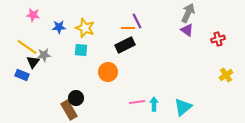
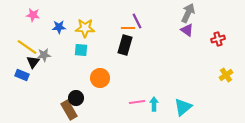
yellow star: rotated 18 degrees counterclockwise
black rectangle: rotated 48 degrees counterclockwise
orange circle: moved 8 px left, 6 px down
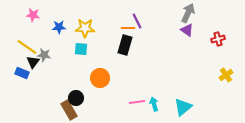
cyan square: moved 1 px up
gray star: rotated 16 degrees clockwise
blue rectangle: moved 2 px up
cyan arrow: rotated 16 degrees counterclockwise
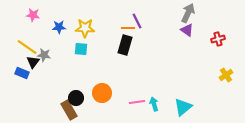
orange circle: moved 2 px right, 15 px down
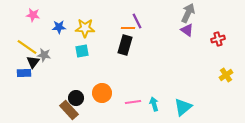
cyan square: moved 1 px right, 2 px down; rotated 16 degrees counterclockwise
blue rectangle: moved 2 px right; rotated 24 degrees counterclockwise
pink line: moved 4 px left
brown rectangle: rotated 12 degrees counterclockwise
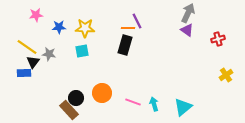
pink star: moved 3 px right; rotated 16 degrees counterclockwise
gray star: moved 5 px right, 1 px up
pink line: rotated 28 degrees clockwise
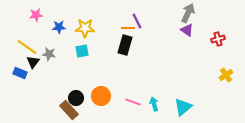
blue rectangle: moved 4 px left; rotated 24 degrees clockwise
orange circle: moved 1 px left, 3 px down
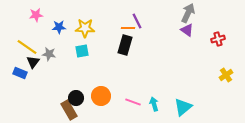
brown rectangle: rotated 12 degrees clockwise
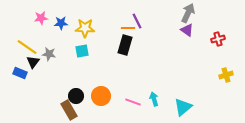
pink star: moved 5 px right, 3 px down
blue star: moved 2 px right, 4 px up
yellow cross: rotated 16 degrees clockwise
black circle: moved 2 px up
cyan arrow: moved 5 px up
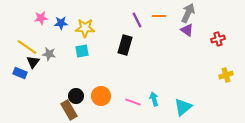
purple line: moved 1 px up
orange line: moved 31 px right, 12 px up
